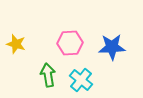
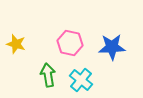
pink hexagon: rotated 15 degrees clockwise
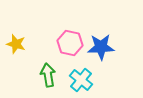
blue star: moved 11 px left
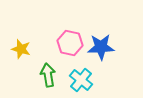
yellow star: moved 5 px right, 5 px down
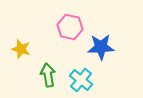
pink hexagon: moved 16 px up
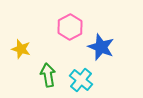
pink hexagon: rotated 20 degrees clockwise
blue star: rotated 24 degrees clockwise
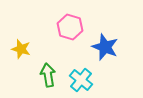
pink hexagon: rotated 15 degrees counterclockwise
blue star: moved 4 px right
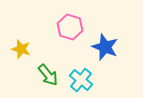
green arrow: rotated 150 degrees clockwise
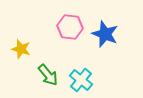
pink hexagon: rotated 10 degrees counterclockwise
blue star: moved 13 px up
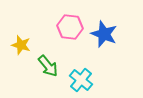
blue star: moved 1 px left
yellow star: moved 4 px up
green arrow: moved 9 px up
